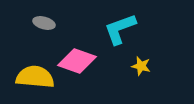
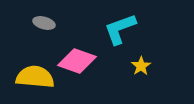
yellow star: rotated 24 degrees clockwise
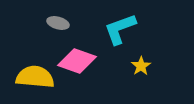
gray ellipse: moved 14 px right
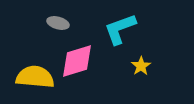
pink diamond: rotated 36 degrees counterclockwise
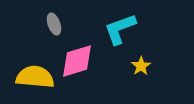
gray ellipse: moved 4 px left, 1 px down; rotated 55 degrees clockwise
